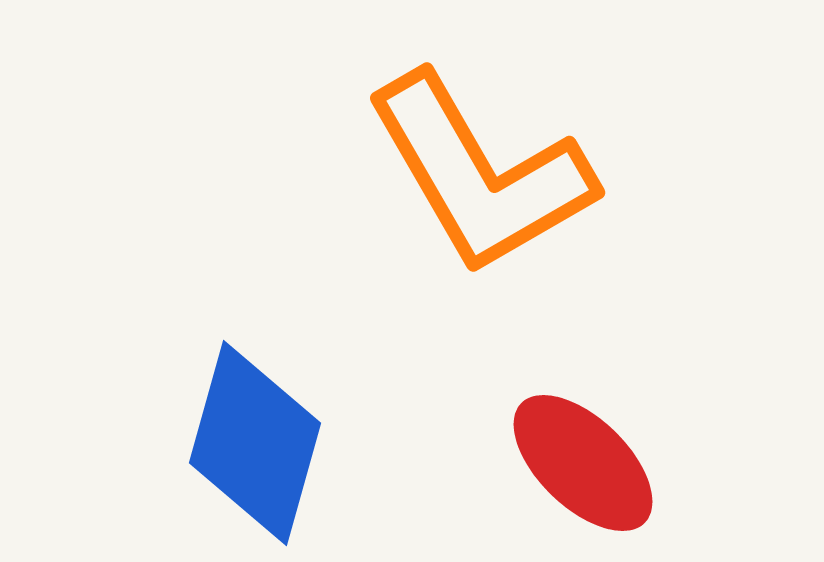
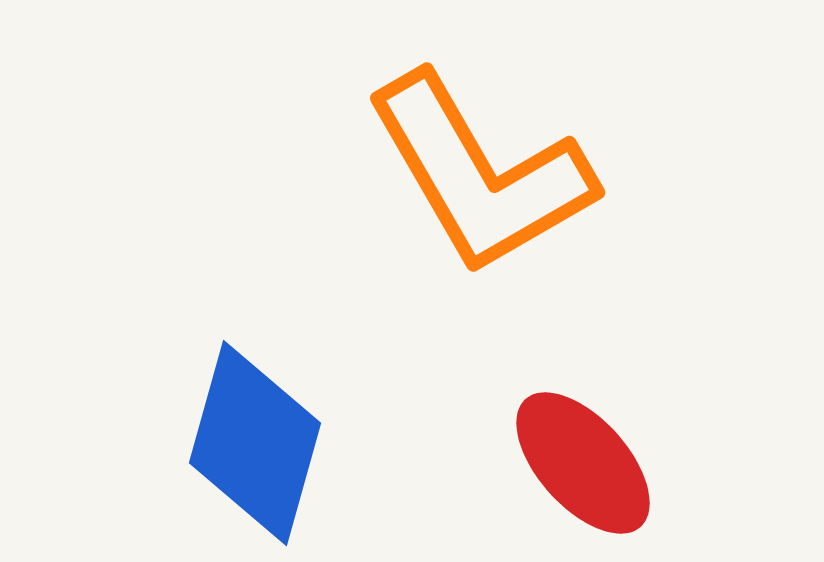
red ellipse: rotated 4 degrees clockwise
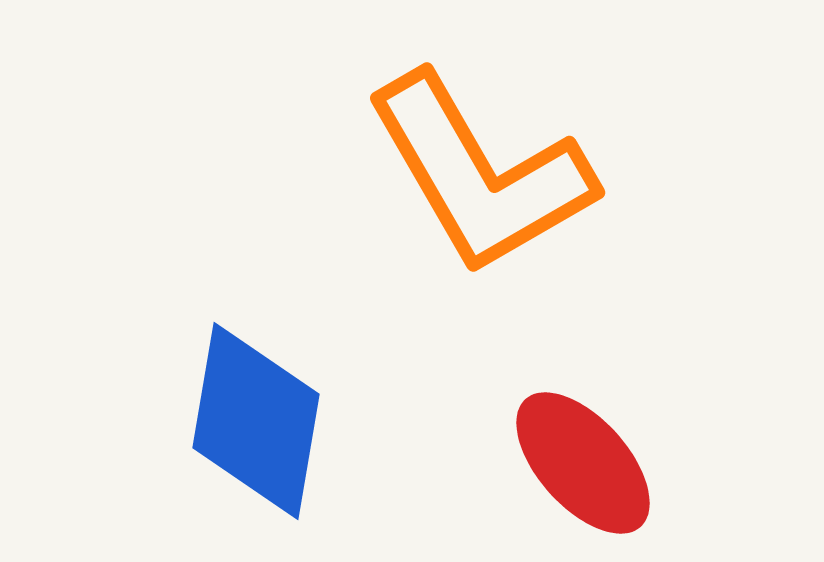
blue diamond: moved 1 px right, 22 px up; rotated 6 degrees counterclockwise
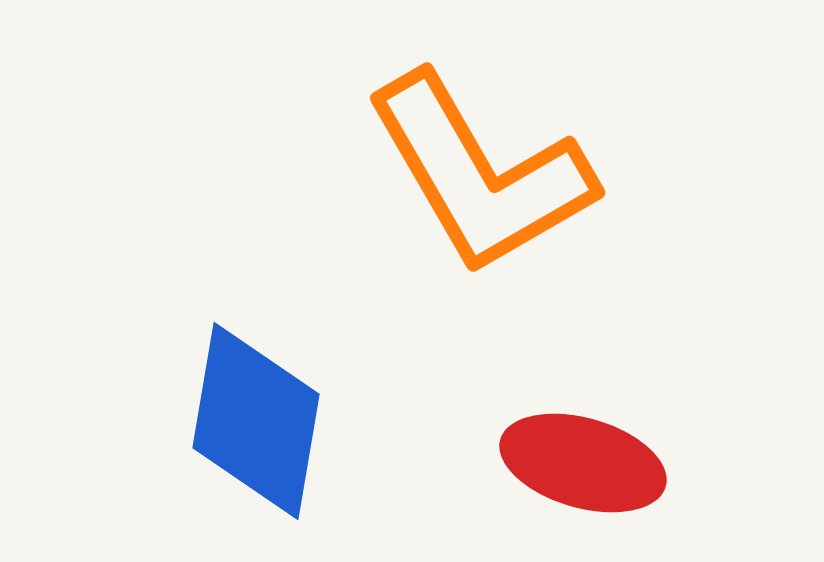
red ellipse: rotated 32 degrees counterclockwise
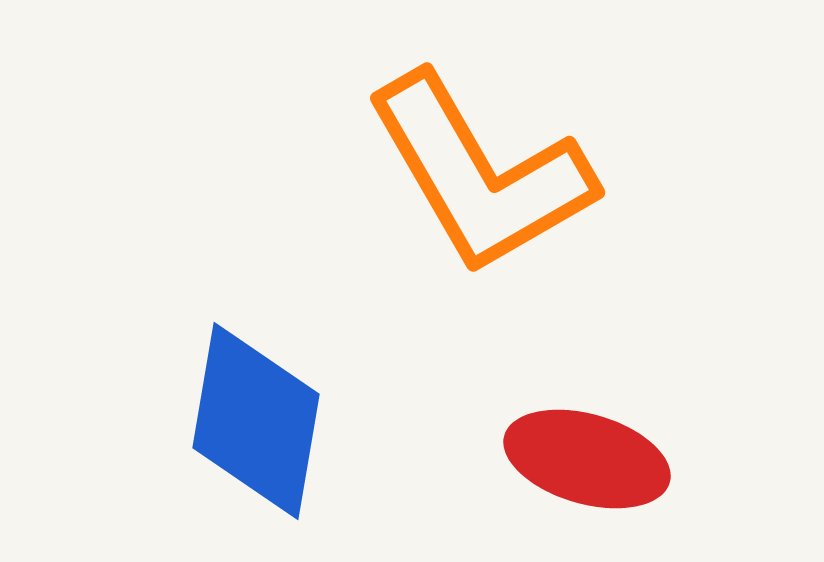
red ellipse: moved 4 px right, 4 px up
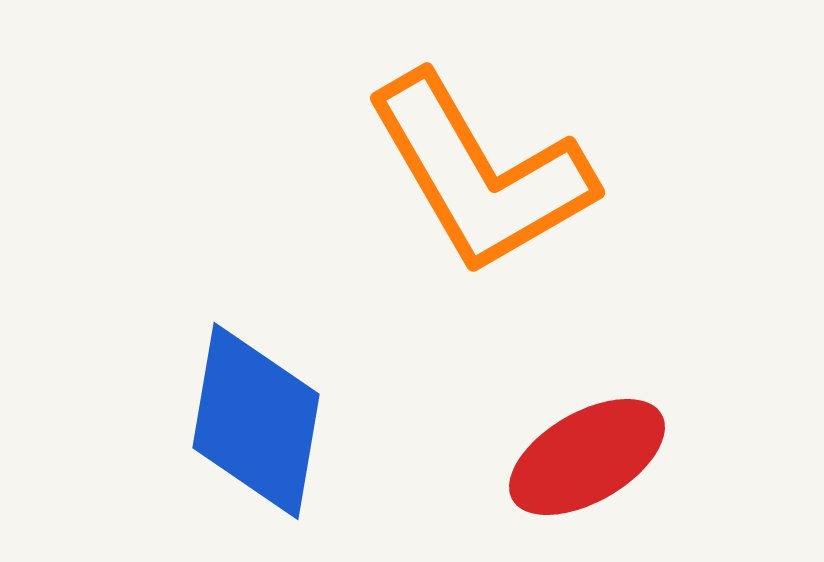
red ellipse: moved 2 px up; rotated 46 degrees counterclockwise
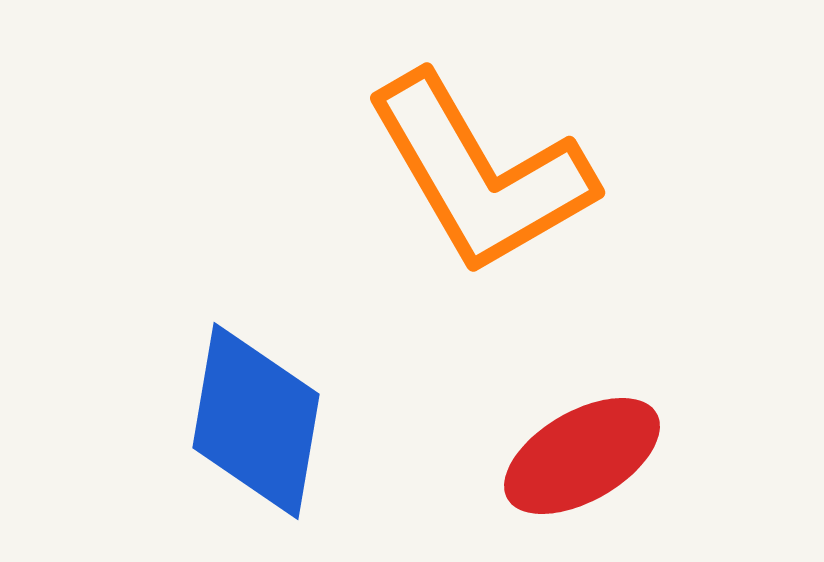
red ellipse: moved 5 px left, 1 px up
